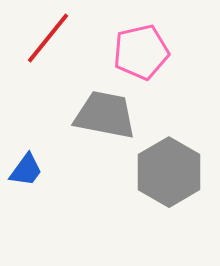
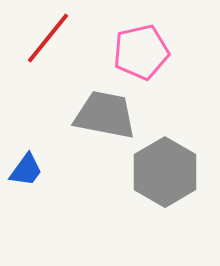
gray hexagon: moved 4 px left
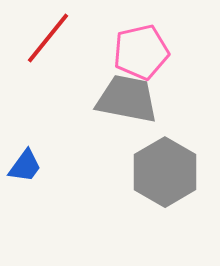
gray trapezoid: moved 22 px right, 16 px up
blue trapezoid: moved 1 px left, 4 px up
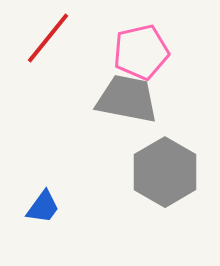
blue trapezoid: moved 18 px right, 41 px down
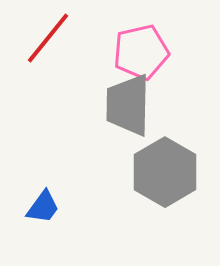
gray trapezoid: moved 1 px right, 6 px down; rotated 100 degrees counterclockwise
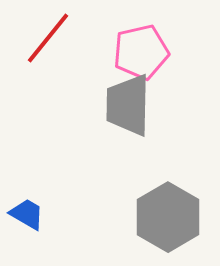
gray hexagon: moved 3 px right, 45 px down
blue trapezoid: moved 16 px left, 7 px down; rotated 96 degrees counterclockwise
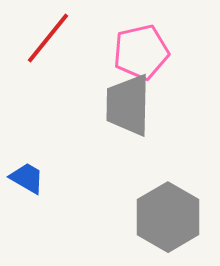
blue trapezoid: moved 36 px up
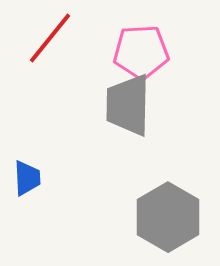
red line: moved 2 px right
pink pentagon: rotated 10 degrees clockwise
blue trapezoid: rotated 57 degrees clockwise
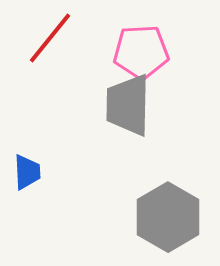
blue trapezoid: moved 6 px up
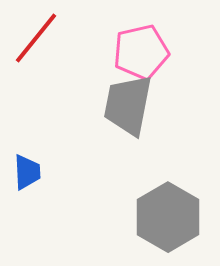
red line: moved 14 px left
pink pentagon: rotated 10 degrees counterclockwise
gray trapezoid: rotated 10 degrees clockwise
